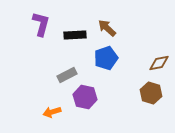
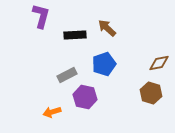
purple L-shape: moved 8 px up
blue pentagon: moved 2 px left, 6 px down
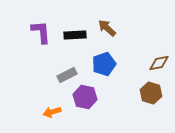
purple L-shape: moved 16 px down; rotated 20 degrees counterclockwise
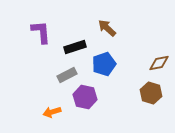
black rectangle: moved 12 px down; rotated 15 degrees counterclockwise
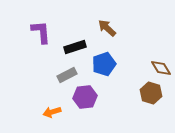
brown diamond: moved 2 px right, 5 px down; rotated 70 degrees clockwise
purple hexagon: rotated 20 degrees counterclockwise
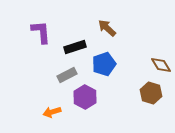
brown diamond: moved 3 px up
purple hexagon: rotated 25 degrees counterclockwise
